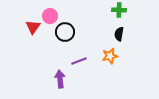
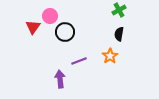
green cross: rotated 32 degrees counterclockwise
orange star: rotated 21 degrees counterclockwise
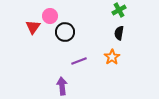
black semicircle: moved 1 px up
orange star: moved 2 px right, 1 px down
purple arrow: moved 2 px right, 7 px down
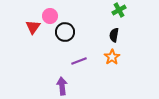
black semicircle: moved 5 px left, 2 px down
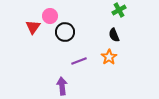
black semicircle: rotated 32 degrees counterclockwise
orange star: moved 3 px left
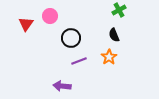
red triangle: moved 7 px left, 3 px up
black circle: moved 6 px right, 6 px down
purple arrow: rotated 78 degrees counterclockwise
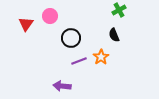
orange star: moved 8 px left
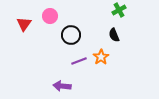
red triangle: moved 2 px left
black circle: moved 3 px up
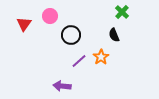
green cross: moved 3 px right, 2 px down; rotated 16 degrees counterclockwise
purple line: rotated 21 degrees counterclockwise
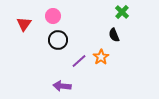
pink circle: moved 3 px right
black circle: moved 13 px left, 5 px down
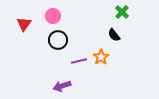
black semicircle: rotated 16 degrees counterclockwise
purple line: rotated 28 degrees clockwise
purple arrow: rotated 24 degrees counterclockwise
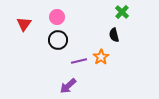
pink circle: moved 4 px right, 1 px down
black semicircle: rotated 24 degrees clockwise
purple arrow: moved 6 px right; rotated 24 degrees counterclockwise
